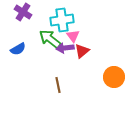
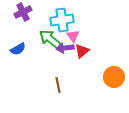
purple cross: rotated 30 degrees clockwise
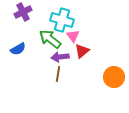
cyan cross: rotated 25 degrees clockwise
purple arrow: moved 5 px left, 9 px down
brown line: moved 11 px up; rotated 21 degrees clockwise
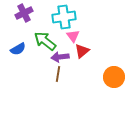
purple cross: moved 1 px right, 1 px down
cyan cross: moved 2 px right, 3 px up; rotated 25 degrees counterclockwise
green arrow: moved 5 px left, 2 px down
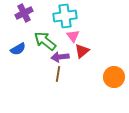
cyan cross: moved 1 px right, 1 px up
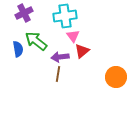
green arrow: moved 9 px left
blue semicircle: rotated 70 degrees counterclockwise
orange circle: moved 2 px right
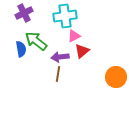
pink triangle: moved 1 px right; rotated 40 degrees clockwise
blue semicircle: moved 3 px right
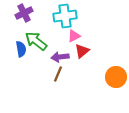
brown line: rotated 14 degrees clockwise
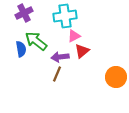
brown line: moved 1 px left
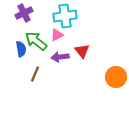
pink triangle: moved 17 px left, 1 px up
red triangle: rotated 28 degrees counterclockwise
brown line: moved 22 px left
